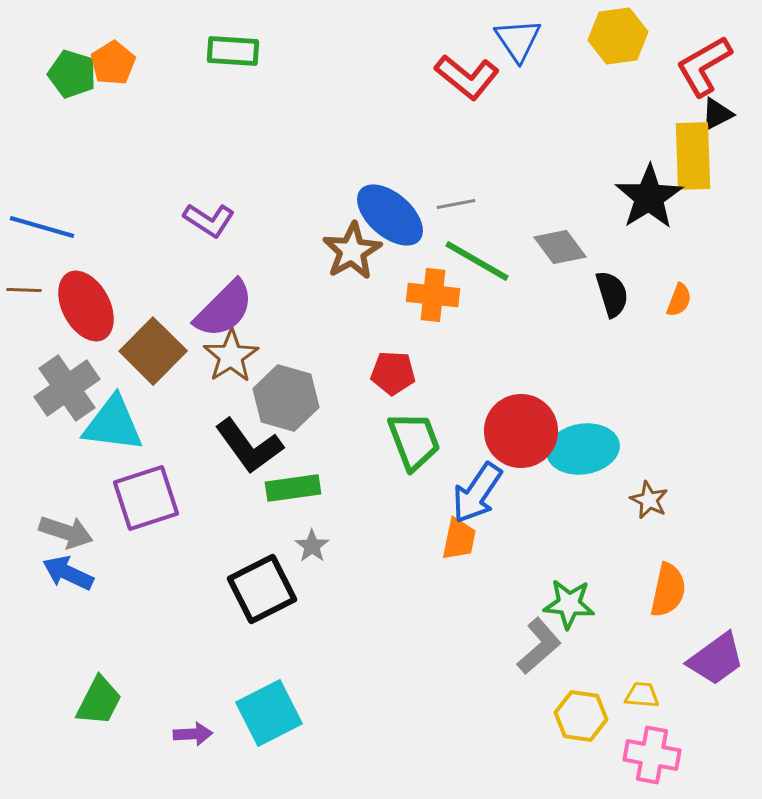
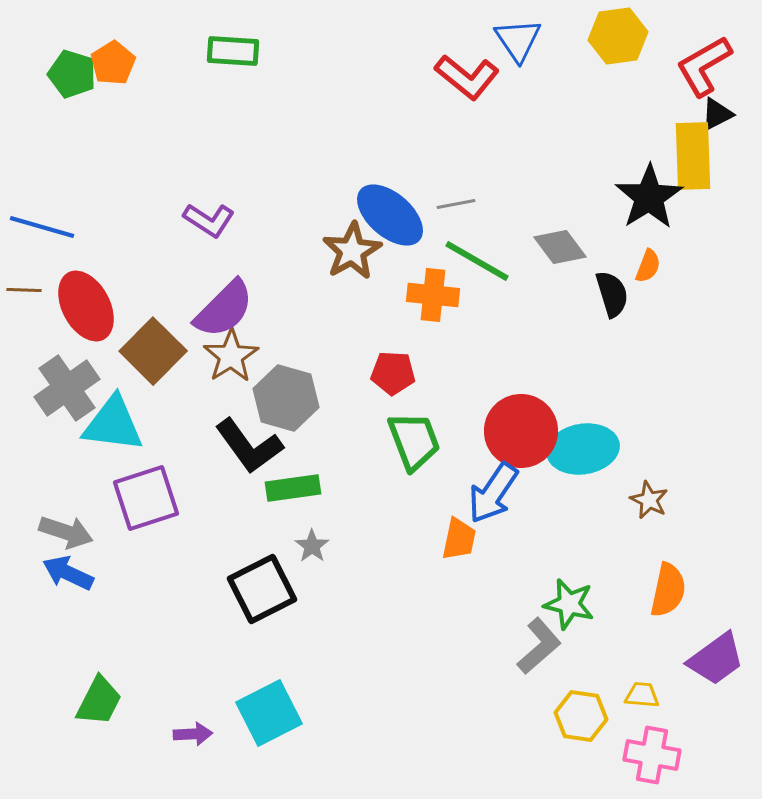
orange semicircle at (679, 300): moved 31 px left, 34 px up
blue arrow at (477, 493): moved 16 px right
green star at (569, 604): rotated 9 degrees clockwise
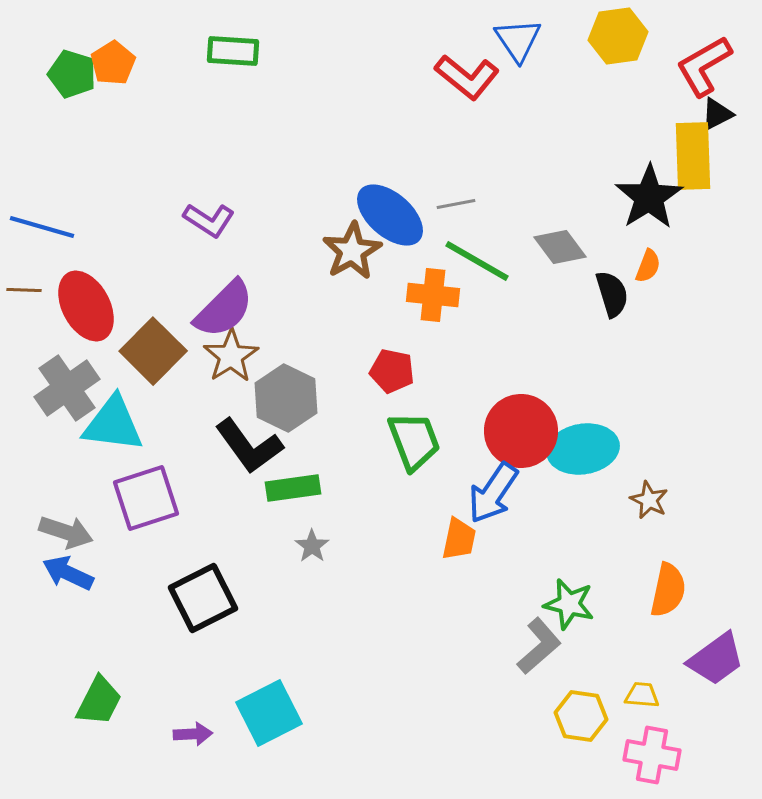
red pentagon at (393, 373): moved 1 px left, 2 px up; rotated 9 degrees clockwise
gray hexagon at (286, 398): rotated 10 degrees clockwise
black square at (262, 589): moved 59 px left, 9 px down
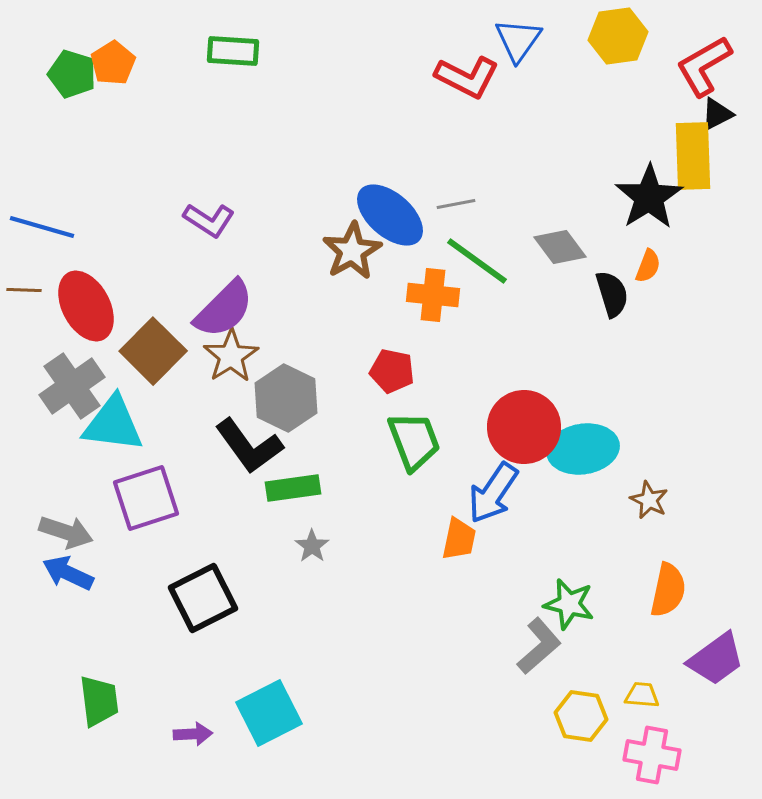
blue triangle at (518, 40): rotated 9 degrees clockwise
red L-shape at (467, 77): rotated 12 degrees counterclockwise
green line at (477, 261): rotated 6 degrees clockwise
gray cross at (67, 388): moved 5 px right, 2 px up
red circle at (521, 431): moved 3 px right, 4 px up
green trapezoid at (99, 701): rotated 34 degrees counterclockwise
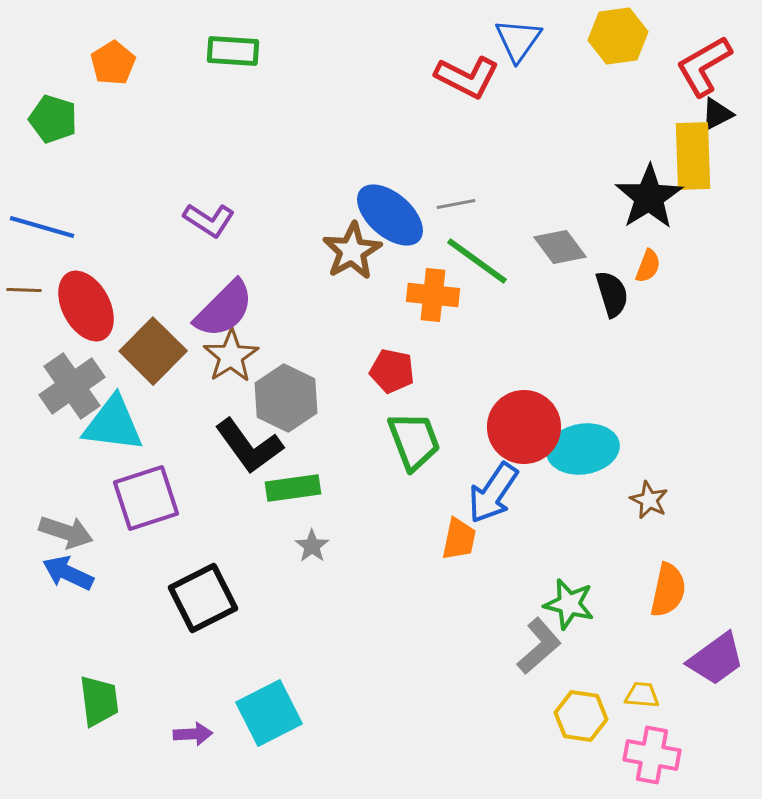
green pentagon at (72, 74): moved 19 px left, 45 px down
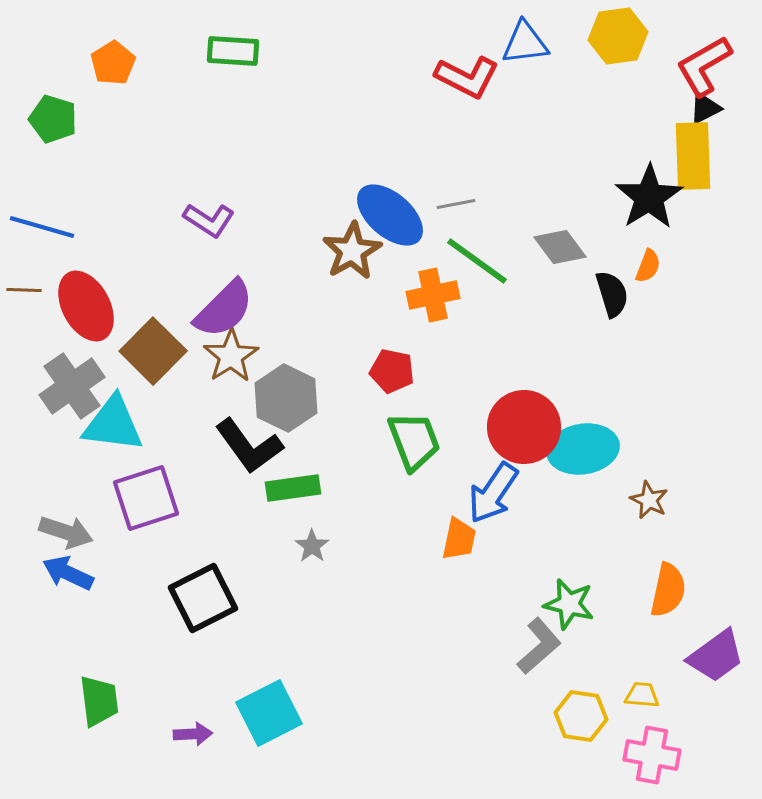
blue triangle at (518, 40): moved 7 px right, 3 px down; rotated 48 degrees clockwise
black triangle at (717, 114): moved 12 px left, 6 px up
orange cross at (433, 295): rotated 18 degrees counterclockwise
purple trapezoid at (716, 659): moved 3 px up
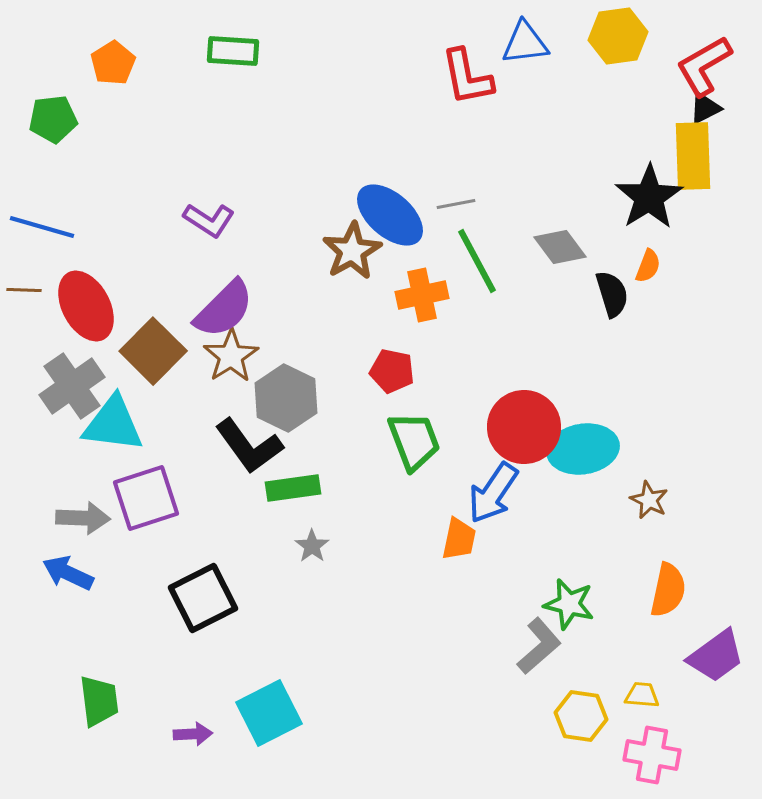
red L-shape at (467, 77): rotated 52 degrees clockwise
green pentagon at (53, 119): rotated 24 degrees counterclockwise
green line at (477, 261): rotated 26 degrees clockwise
orange cross at (433, 295): moved 11 px left
gray arrow at (66, 532): moved 17 px right, 14 px up; rotated 16 degrees counterclockwise
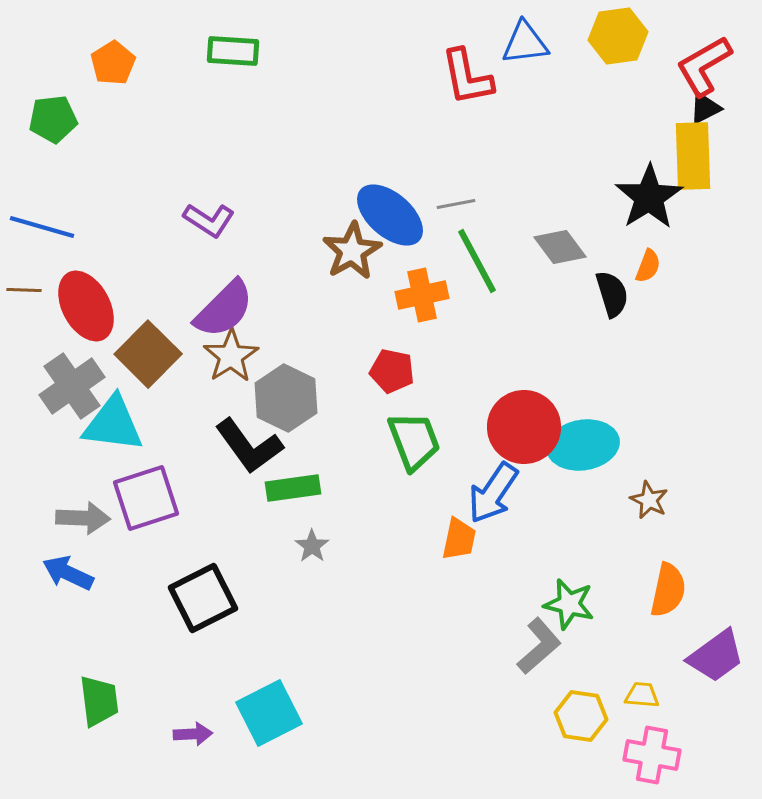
brown square at (153, 351): moved 5 px left, 3 px down
cyan ellipse at (583, 449): moved 4 px up
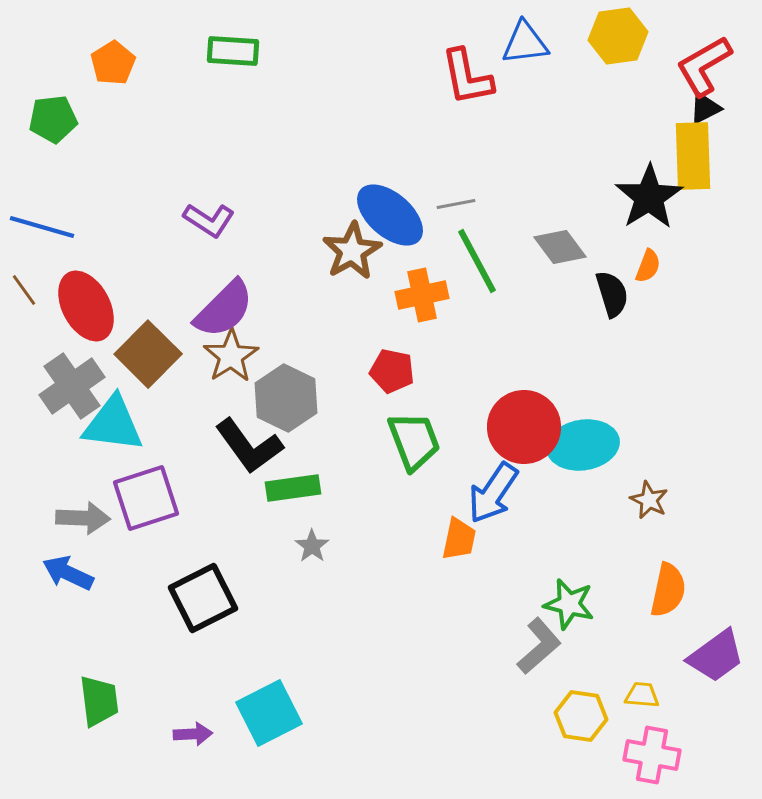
brown line at (24, 290): rotated 52 degrees clockwise
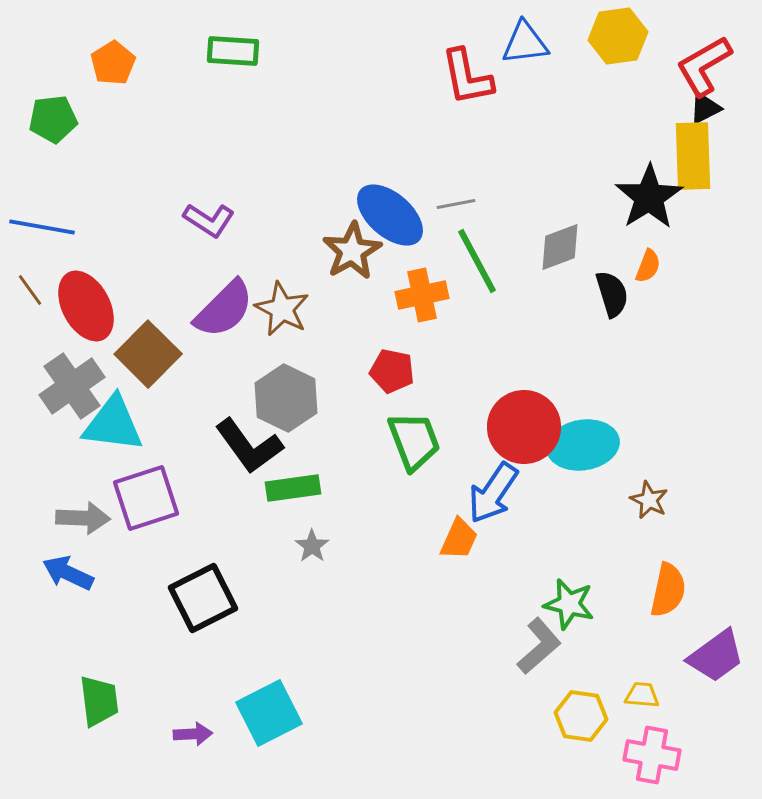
blue line at (42, 227): rotated 6 degrees counterclockwise
gray diamond at (560, 247): rotated 74 degrees counterclockwise
brown line at (24, 290): moved 6 px right
brown star at (231, 356): moved 51 px right, 47 px up; rotated 12 degrees counterclockwise
orange trapezoid at (459, 539): rotated 12 degrees clockwise
